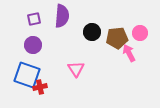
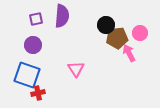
purple square: moved 2 px right
black circle: moved 14 px right, 7 px up
red cross: moved 2 px left, 6 px down
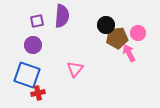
purple square: moved 1 px right, 2 px down
pink circle: moved 2 px left
pink triangle: moved 1 px left; rotated 12 degrees clockwise
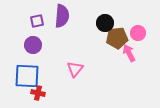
black circle: moved 1 px left, 2 px up
blue square: moved 1 px down; rotated 16 degrees counterclockwise
red cross: rotated 24 degrees clockwise
